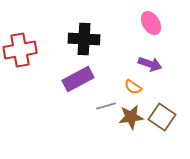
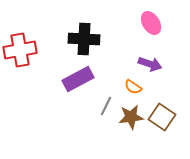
gray line: rotated 48 degrees counterclockwise
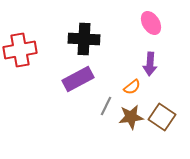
purple arrow: rotated 75 degrees clockwise
orange semicircle: moved 1 px left; rotated 72 degrees counterclockwise
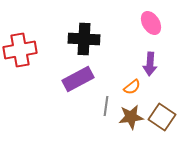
gray line: rotated 18 degrees counterclockwise
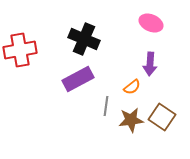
pink ellipse: rotated 35 degrees counterclockwise
black cross: rotated 20 degrees clockwise
brown star: moved 3 px down
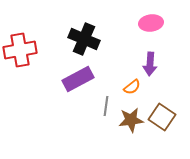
pink ellipse: rotated 30 degrees counterclockwise
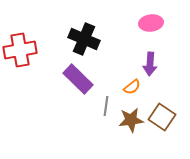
purple rectangle: rotated 72 degrees clockwise
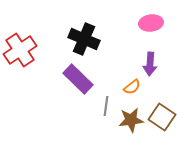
red cross: rotated 24 degrees counterclockwise
